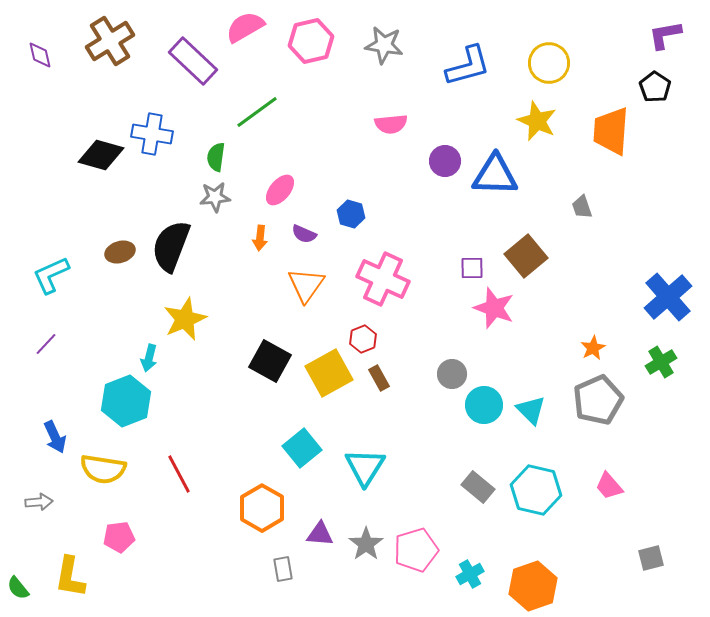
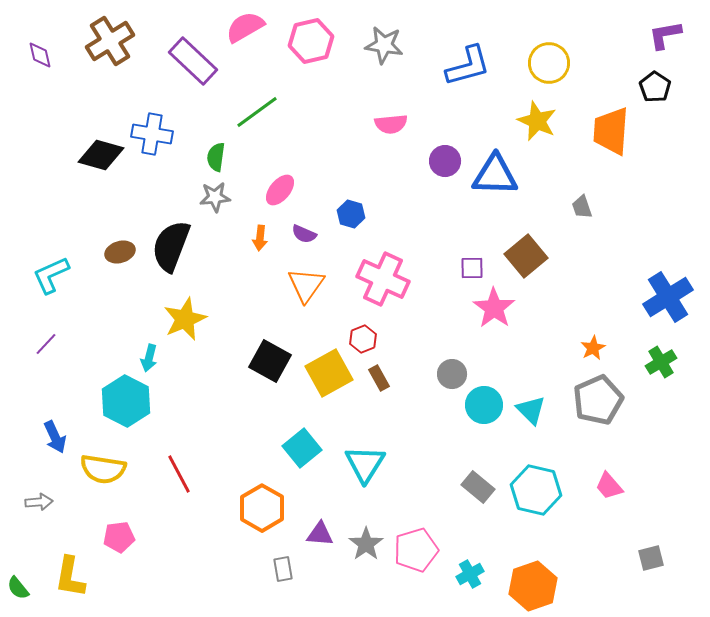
blue cross at (668, 297): rotated 9 degrees clockwise
pink star at (494, 308): rotated 15 degrees clockwise
cyan hexagon at (126, 401): rotated 12 degrees counterclockwise
cyan triangle at (365, 467): moved 3 px up
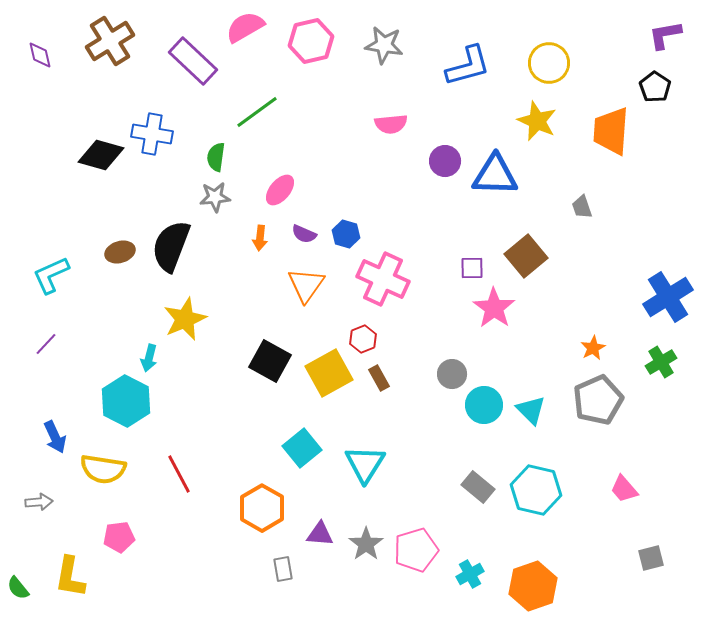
blue hexagon at (351, 214): moved 5 px left, 20 px down
pink trapezoid at (609, 486): moved 15 px right, 3 px down
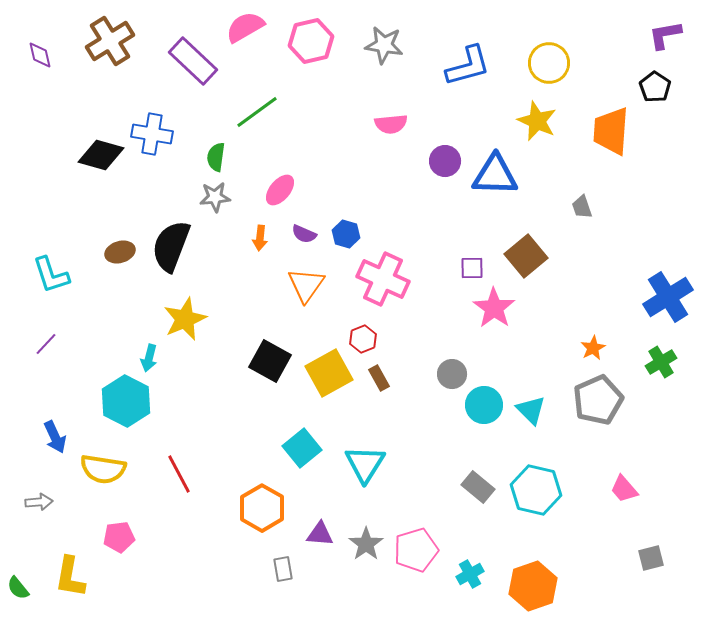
cyan L-shape at (51, 275): rotated 84 degrees counterclockwise
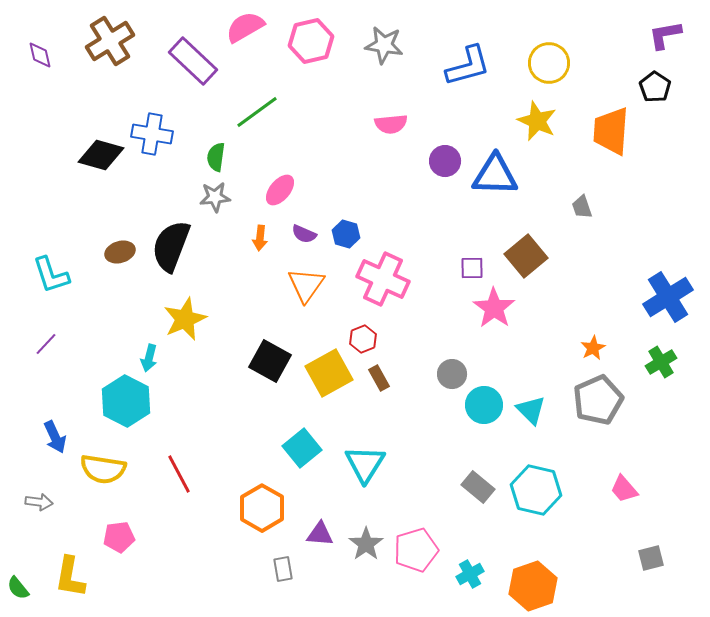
gray arrow at (39, 502): rotated 12 degrees clockwise
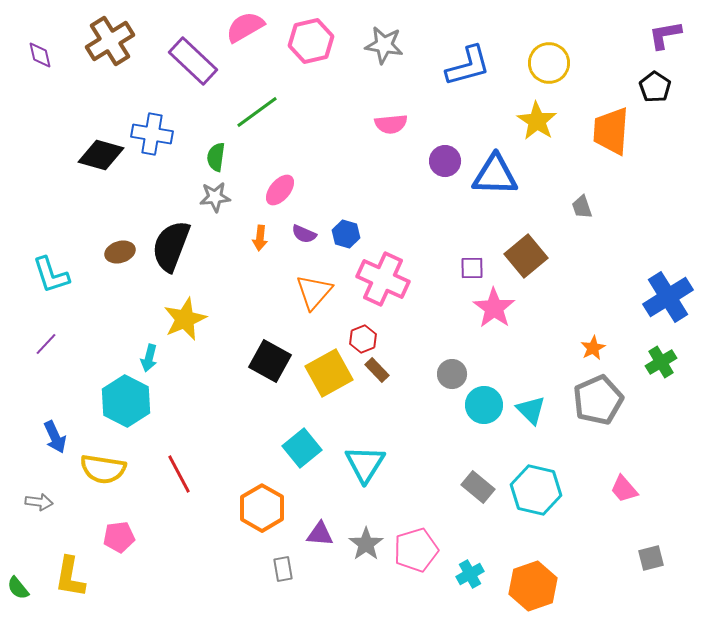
yellow star at (537, 121): rotated 9 degrees clockwise
orange triangle at (306, 285): moved 8 px right, 7 px down; rotated 6 degrees clockwise
brown rectangle at (379, 378): moved 2 px left, 8 px up; rotated 15 degrees counterclockwise
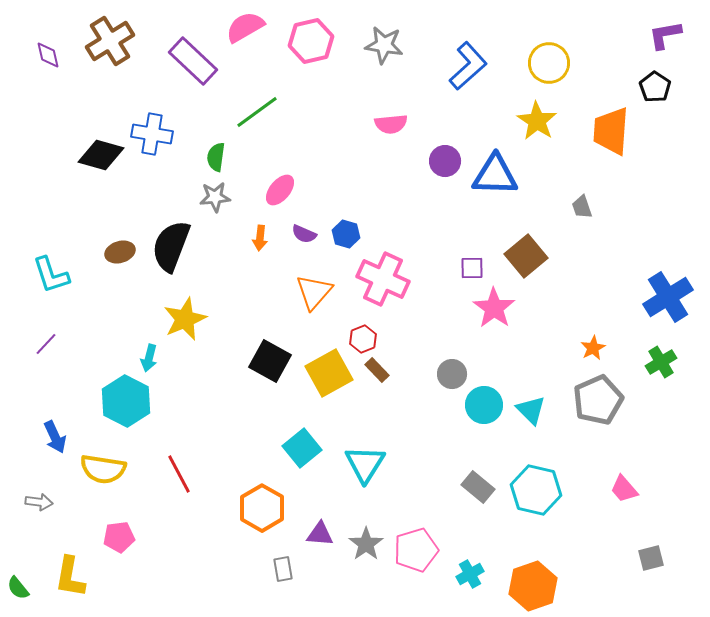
purple diamond at (40, 55): moved 8 px right
blue L-shape at (468, 66): rotated 27 degrees counterclockwise
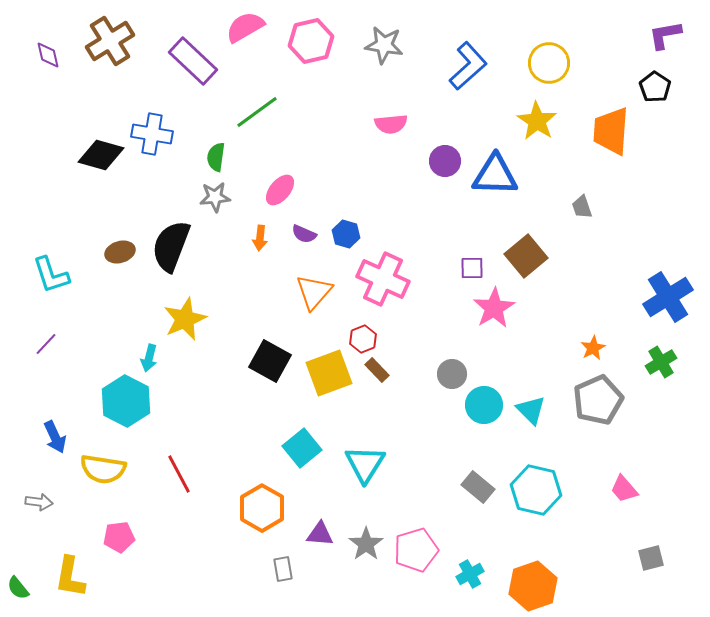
pink star at (494, 308): rotated 6 degrees clockwise
yellow square at (329, 373): rotated 9 degrees clockwise
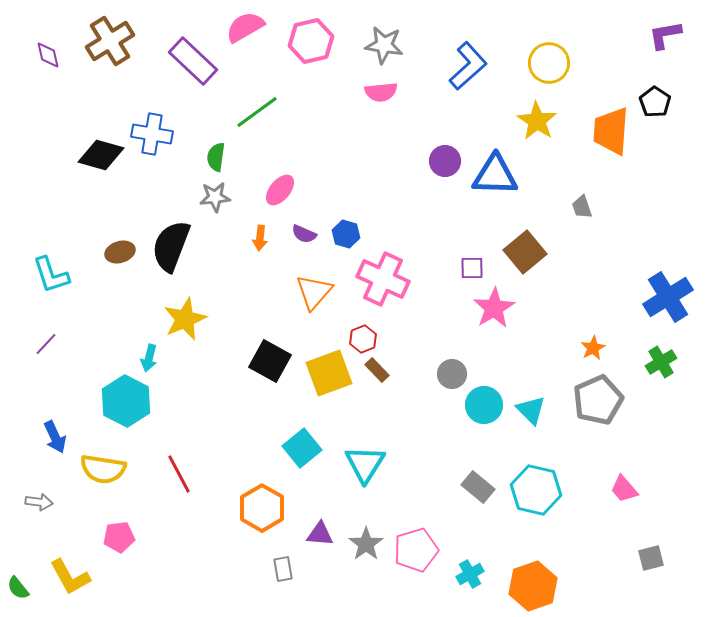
black pentagon at (655, 87): moved 15 px down
pink semicircle at (391, 124): moved 10 px left, 32 px up
brown square at (526, 256): moved 1 px left, 4 px up
yellow L-shape at (70, 577): rotated 39 degrees counterclockwise
